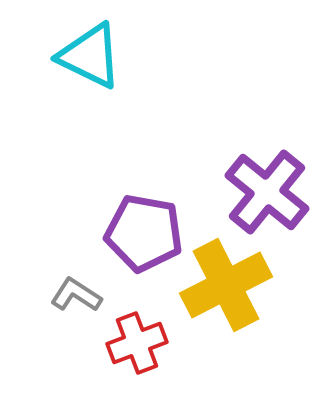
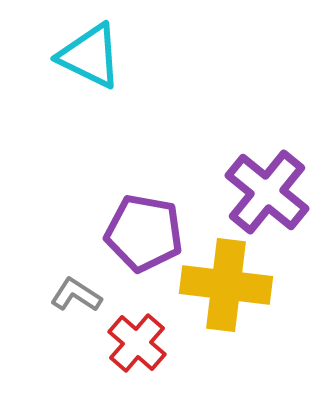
yellow cross: rotated 34 degrees clockwise
red cross: rotated 28 degrees counterclockwise
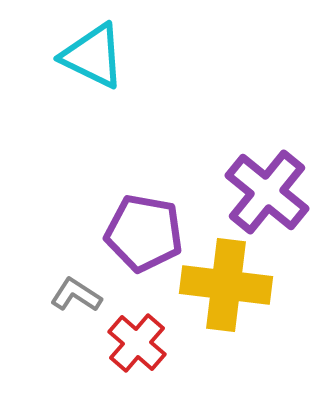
cyan triangle: moved 3 px right
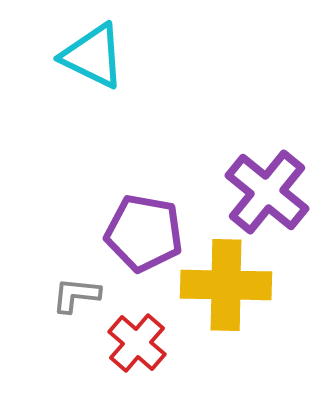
yellow cross: rotated 6 degrees counterclockwise
gray L-shape: rotated 27 degrees counterclockwise
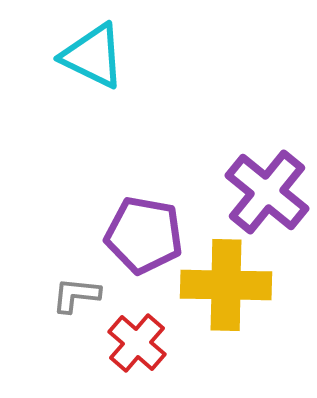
purple pentagon: moved 2 px down
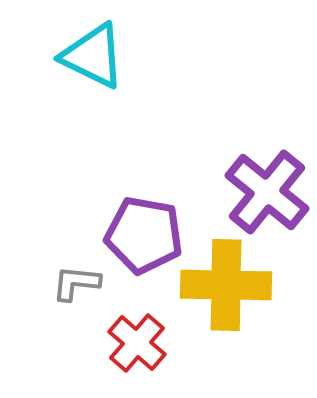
gray L-shape: moved 12 px up
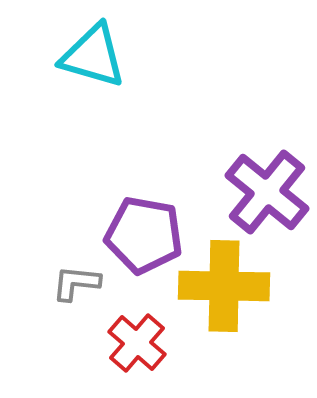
cyan triangle: rotated 10 degrees counterclockwise
yellow cross: moved 2 px left, 1 px down
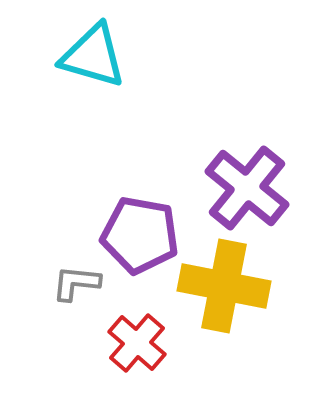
purple cross: moved 20 px left, 4 px up
purple pentagon: moved 4 px left
yellow cross: rotated 10 degrees clockwise
